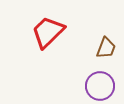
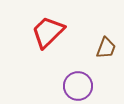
purple circle: moved 22 px left
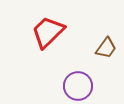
brown trapezoid: rotated 15 degrees clockwise
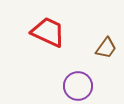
red trapezoid: rotated 69 degrees clockwise
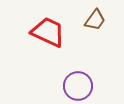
brown trapezoid: moved 11 px left, 28 px up
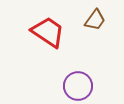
red trapezoid: rotated 9 degrees clockwise
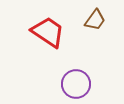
purple circle: moved 2 px left, 2 px up
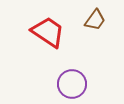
purple circle: moved 4 px left
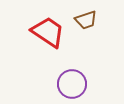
brown trapezoid: moved 9 px left; rotated 35 degrees clockwise
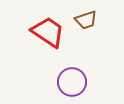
purple circle: moved 2 px up
